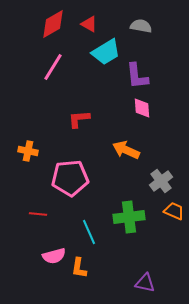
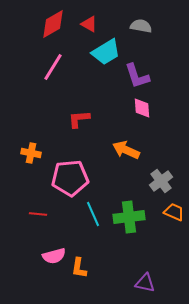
purple L-shape: rotated 12 degrees counterclockwise
orange cross: moved 3 px right, 2 px down
orange trapezoid: moved 1 px down
cyan line: moved 4 px right, 18 px up
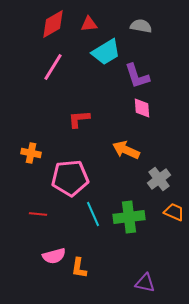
red triangle: rotated 36 degrees counterclockwise
gray cross: moved 2 px left, 2 px up
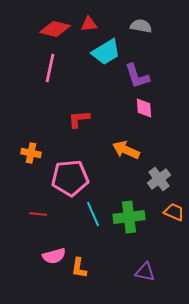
red diamond: moved 2 px right, 5 px down; rotated 44 degrees clockwise
pink line: moved 3 px left, 1 px down; rotated 20 degrees counterclockwise
pink diamond: moved 2 px right
purple triangle: moved 11 px up
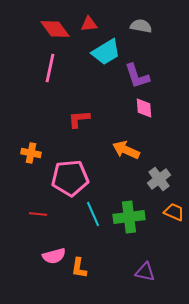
red diamond: rotated 40 degrees clockwise
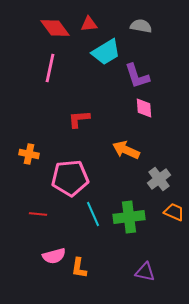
red diamond: moved 1 px up
orange cross: moved 2 px left, 1 px down
